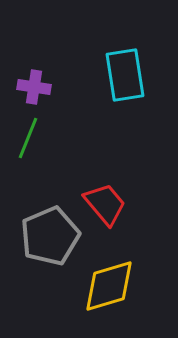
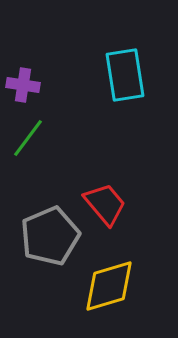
purple cross: moved 11 px left, 2 px up
green line: rotated 15 degrees clockwise
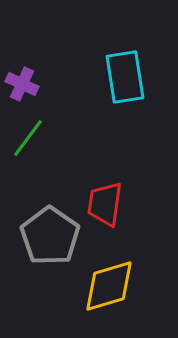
cyan rectangle: moved 2 px down
purple cross: moved 1 px left, 1 px up; rotated 16 degrees clockwise
red trapezoid: rotated 132 degrees counterclockwise
gray pentagon: rotated 14 degrees counterclockwise
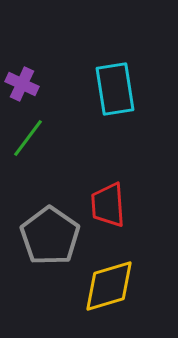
cyan rectangle: moved 10 px left, 12 px down
red trapezoid: moved 3 px right, 1 px down; rotated 12 degrees counterclockwise
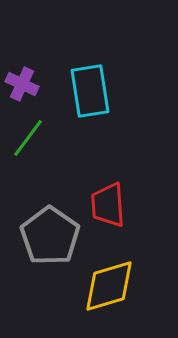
cyan rectangle: moved 25 px left, 2 px down
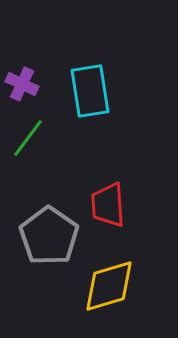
gray pentagon: moved 1 px left
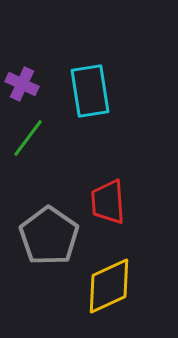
red trapezoid: moved 3 px up
yellow diamond: rotated 8 degrees counterclockwise
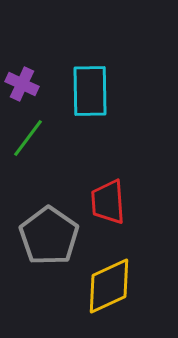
cyan rectangle: rotated 8 degrees clockwise
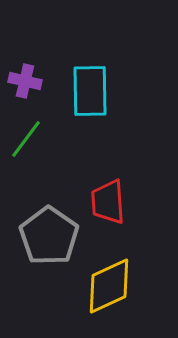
purple cross: moved 3 px right, 3 px up; rotated 12 degrees counterclockwise
green line: moved 2 px left, 1 px down
